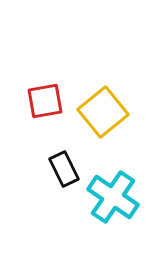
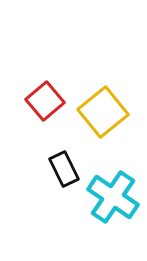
red square: rotated 30 degrees counterclockwise
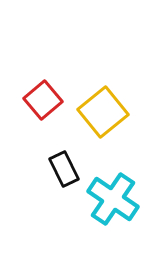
red square: moved 2 px left, 1 px up
cyan cross: moved 2 px down
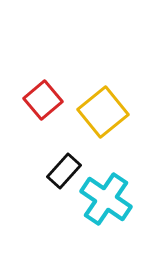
black rectangle: moved 2 px down; rotated 68 degrees clockwise
cyan cross: moved 7 px left
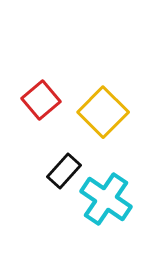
red square: moved 2 px left
yellow square: rotated 6 degrees counterclockwise
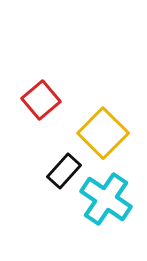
yellow square: moved 21 px down
